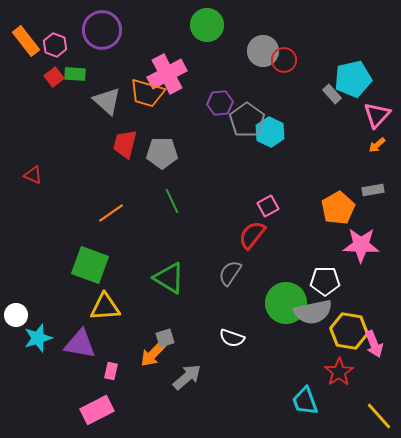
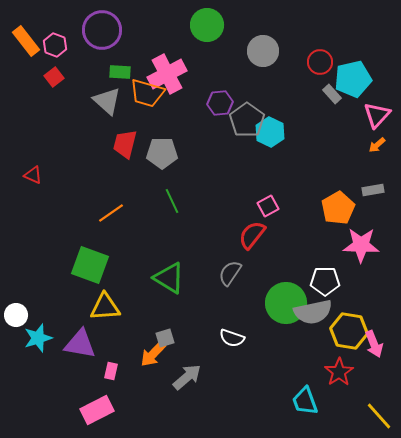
red circle at (284, 60): moved 36 px right, 2 px down
green rectangle at (75, 74): moved 45 px right, 2 px up
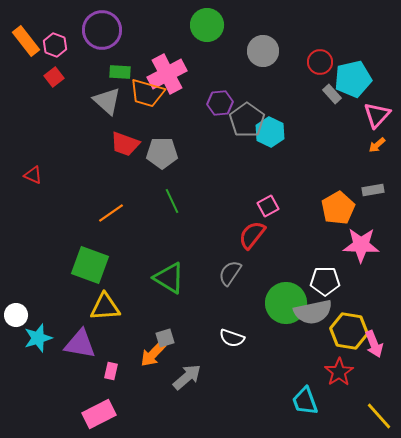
red trapezoid at (125, 144): rotated 84 degrees counterclockwise
pink rectangle at (97, 410): moved 2 px right, 4 px down
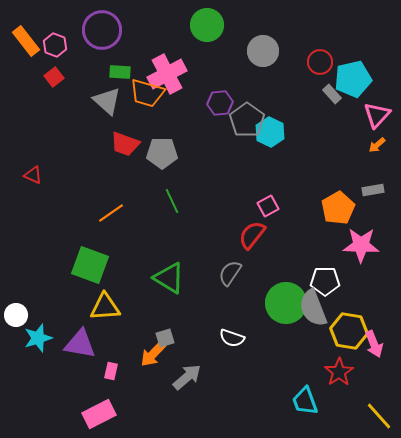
gray semicircle at (313, 312): moved 4 px up; rotated 81 degrees clockwise
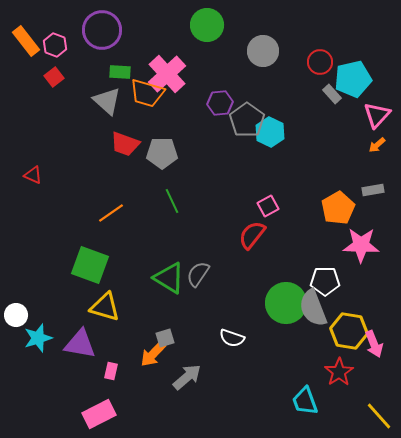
pink cross at (167, 74): rotated 15 degrees counterclockwise
gray semicircle at (230, 273): moved 32 px left, 1 px down
yellow triangle at (105, 307): rotated 20 degrees clockwise
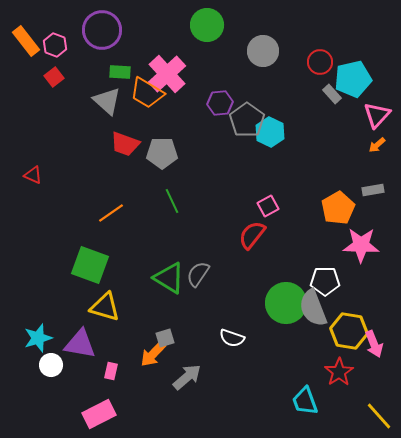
orange trapezoid at (147, 93): rotated 15 degrees clockwise
white circle at (16, 315): moved 35 px right, 50 px down
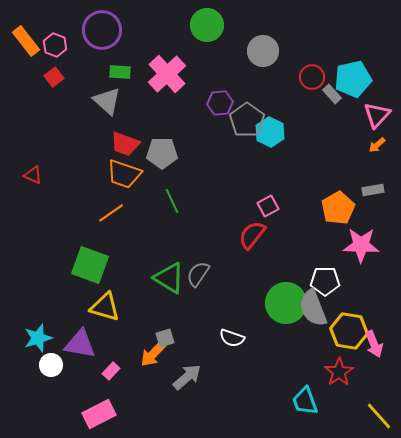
red circle at (320, 62): moved 8 px left, 15 px down
orange trapezoid at (147, 93): moved 23 px left, 81 px down; rotated 12 degrees counterclockwise
pink rectangle at (111, 371): rotated 30 degrees clockwise
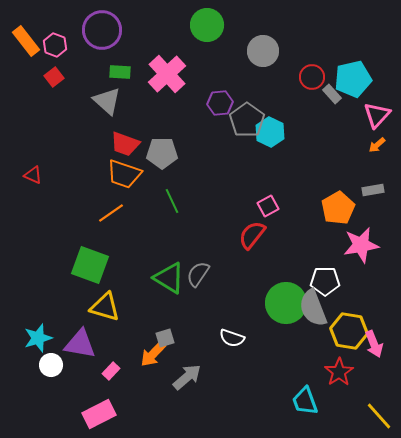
pink star at (361, 245): rotated 12 degrees counterclockwise
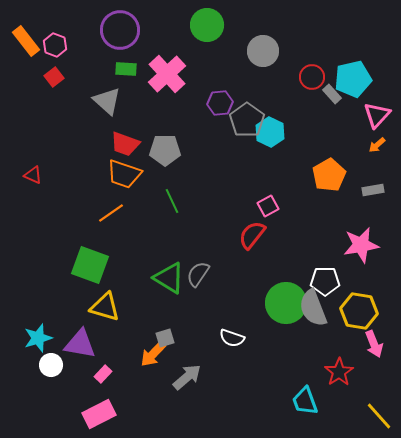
purple circle at (102, 30): moved 18 px right
green rectangle at (120, 72): moved 6 px right, 3 px up
gray pentagon at (162, 153): moved 3 px right, 3 px up
orange pentagon at (338, 208): moved 9 px left, 33 px up
yellow hexagon at (349, 331): moved 10 px right, 20 px up
pink rectangle at (111, 371): moved 8 px left, 3 px down
